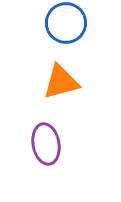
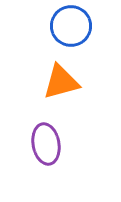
blue circle: moved 5 px right, 3 px down
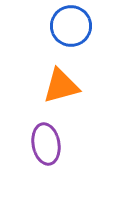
orange triangle: moved 4 px down
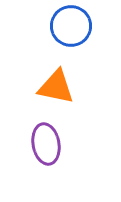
orange triangle: moved 5 px left, 1 px down; rotated 27 degrees clockwise
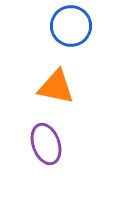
purple ellipse: rotated 9 degrees counterclockwise
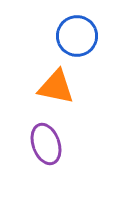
blue circle: moved 6 px right, 10 px down
